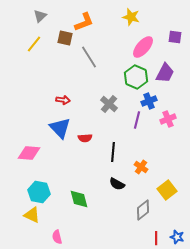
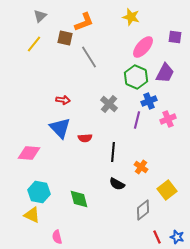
red line: moved 1 px right, 1 px up; rotated 24 degrees counterclockwise
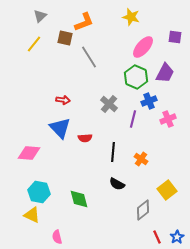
purple line: moved 4 px left, 1 px up
orange cross: moved 8 px up
blue star: rotated 24 degrees clockwise
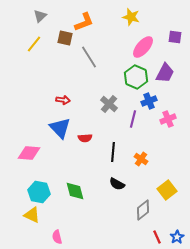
green diamond: moved 4 px left, 8 px up
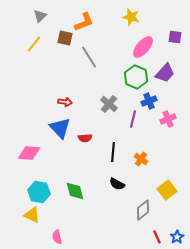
purple trapezoid: rotated 15 degrees clockwise
red arrow: moved 2 px right, 2 px down
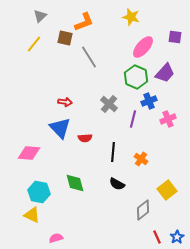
green diamond: moved 8 px up
pink semicircle: moved 1 px left, 1 px down; rotated 88 degrees clockwise
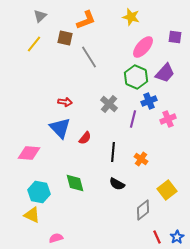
orange L-shape: moved 2 px right, 2 px up
red semicircle: rotated 48 degrees counterclockwise
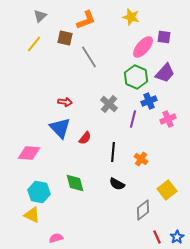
purple square: moved 11 px left
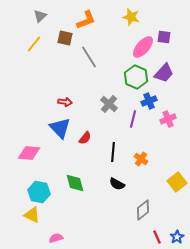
purple trapezoid: moved 1 px left
yellow square: moved 10 px right, 8 px up
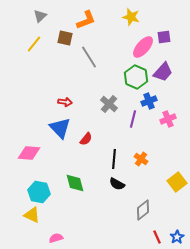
purple square: rotated 16 degrees counterclockwise
purple trapezoid: moved 1 px left, 1 px up
red semicircle: moved 1 px right, 1 px down
black line: moved 1 px right, 7 px down
